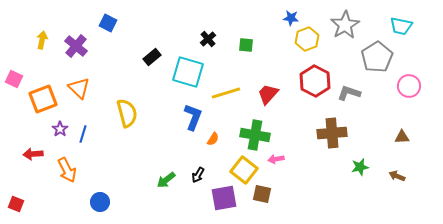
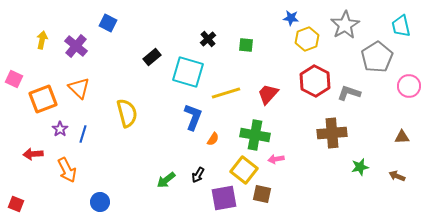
cyan trapezoid: rotated 65 degrees clockwise
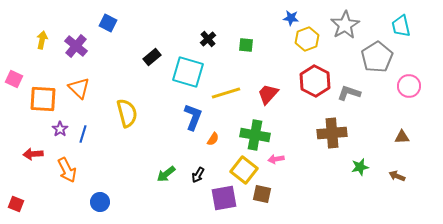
orange square: rotated 24 degrees clockwise
green arrow: moved 6 px up
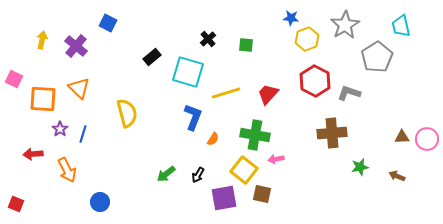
pink circle: moved 18 px right, 53 px down
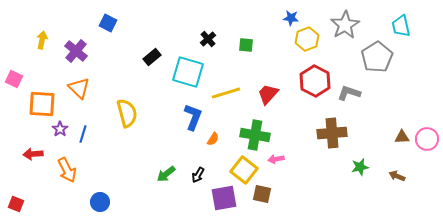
purple cross: moved 5 px down
orange square: moved 1 px left, 5 px down
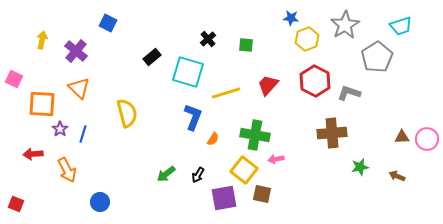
cyan trapezoid: rotated 95 degrees counterclockwise
red trapezoid: moved 9 px up
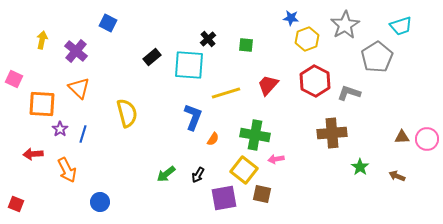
cyan square: moved 1 px right, 7 px up; rotated 12 degrees counterclockwise
green star: rotated 24 degrees counterclockwise
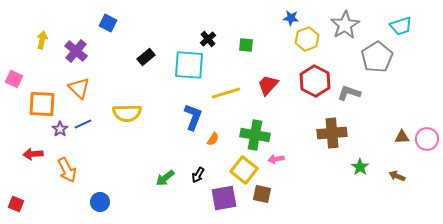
black rectangle: moved 6 px left
yellow semicircle: rotated 104 degrees clockwise
blue line: moved 10 px up; rotated 48 degrees clockwise
green arrow: moved 1 px left, 4 px down
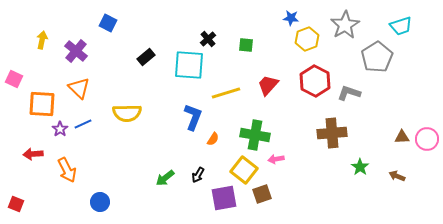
brown square: rotated 30 degrees counterclockwise
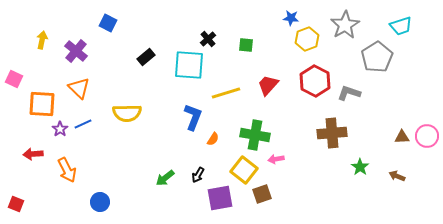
pink circle: moved 3 px up
purple square: moved 4 px left
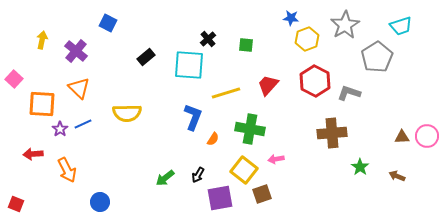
pink square: rotated 18 degrees clockwise
green cross: moved 5 px left, 6 px up
